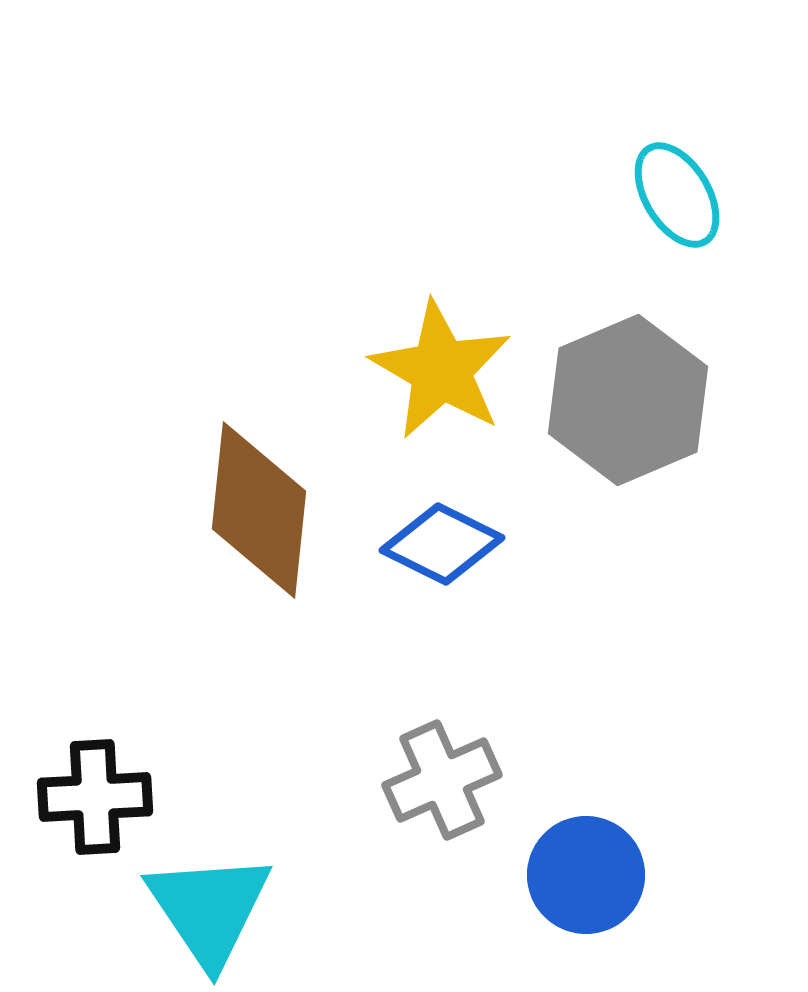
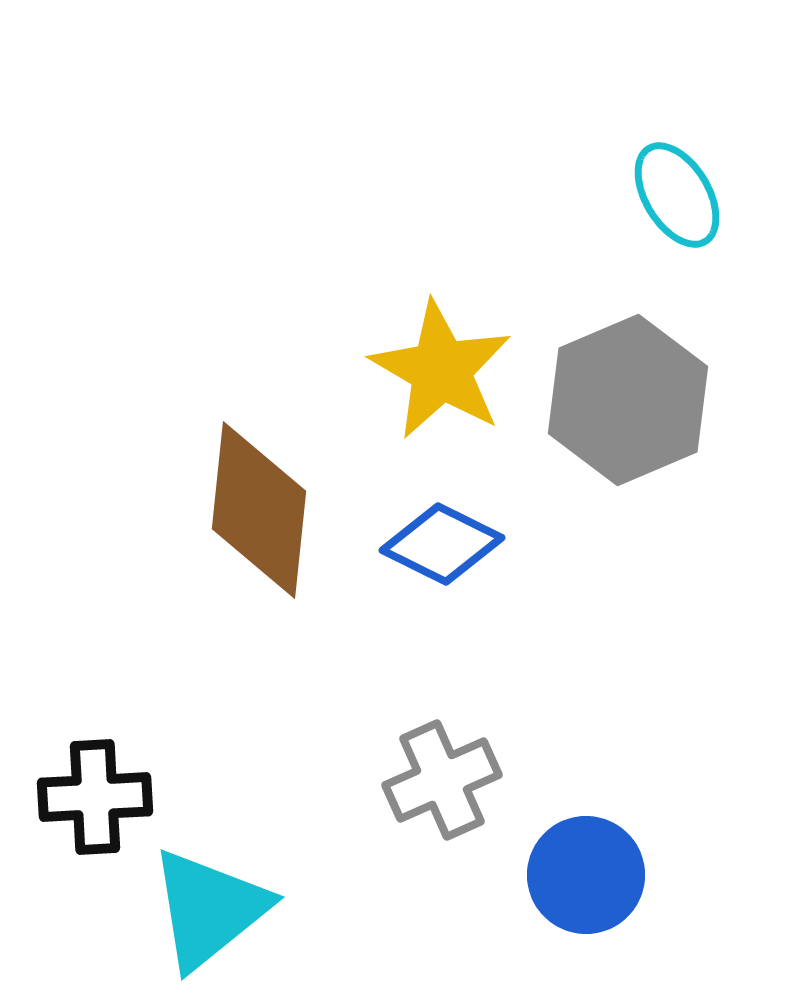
cyan triangle: rotated 25 degrees clockwise
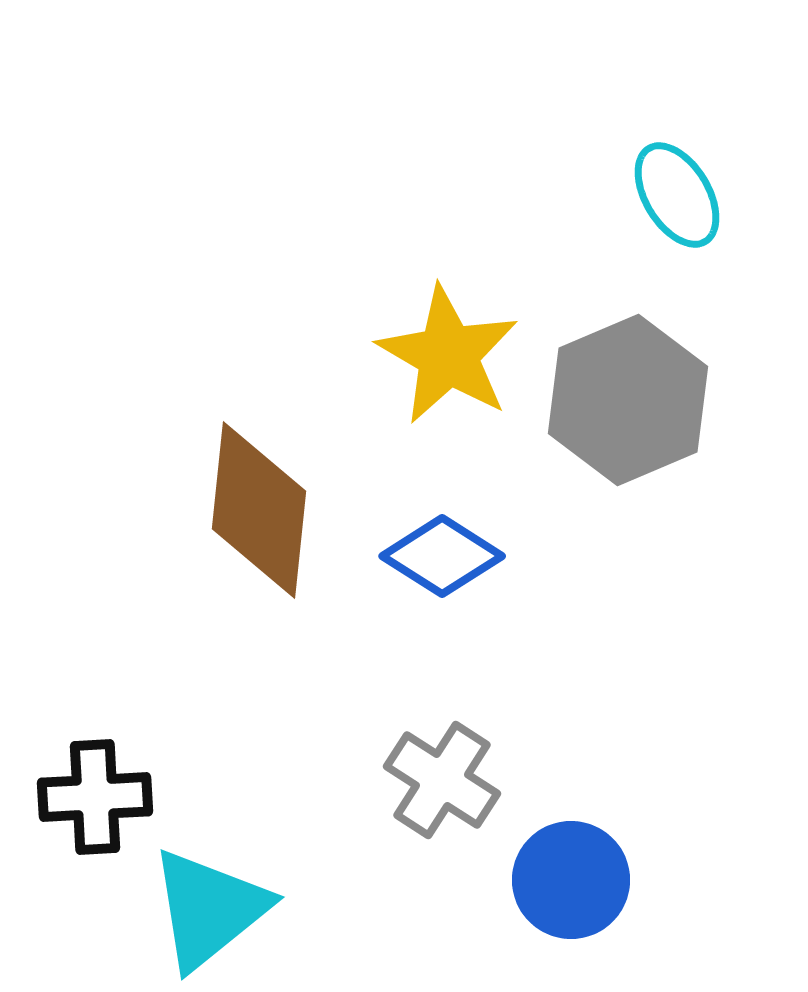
yellow star: moved 7 px right, 15 px up
blue diamond: moved 12 px down; rotated 6 degrees clockwise
gray cross: rotated 33 degrees counterclockwise
blue circle: moved 15 px left, 5 px down
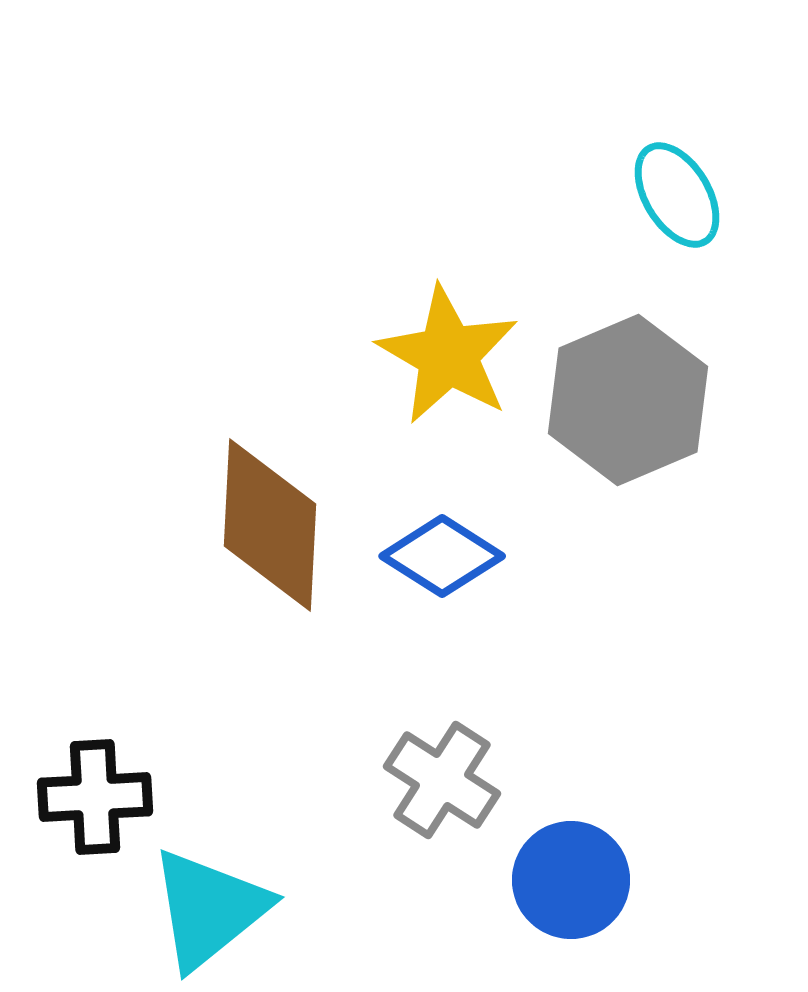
brown diamond: moved 11 px right, 15 px down; rotated 3 degrees counterclockwise
